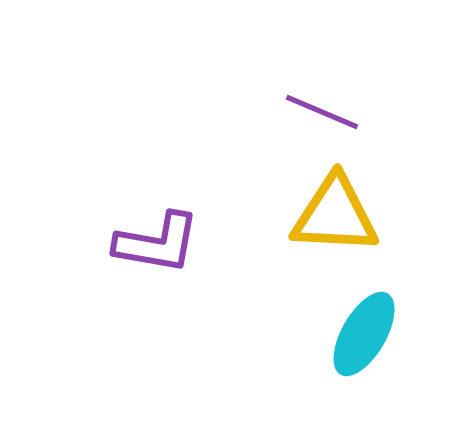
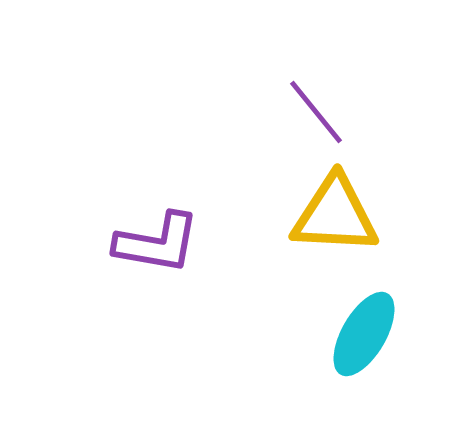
purple line: moved 6 px left; rotated 28 degrees clockwise
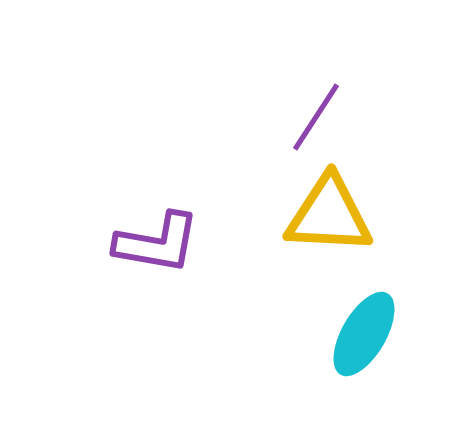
purple line: moved 5 px down; rotated 72 degrees clockwise
yellow triangle: moved 6 px left
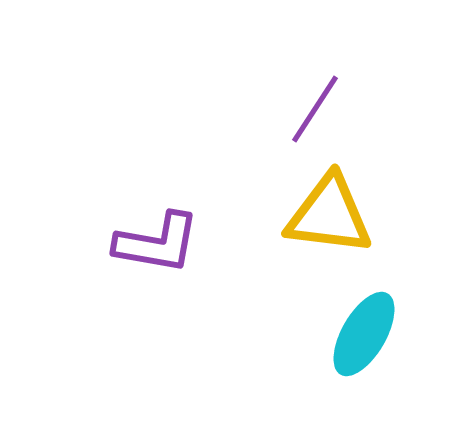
purple line: moved 1 px left, 8 px up
yellow triangle: rotated 4 degrees clockwise
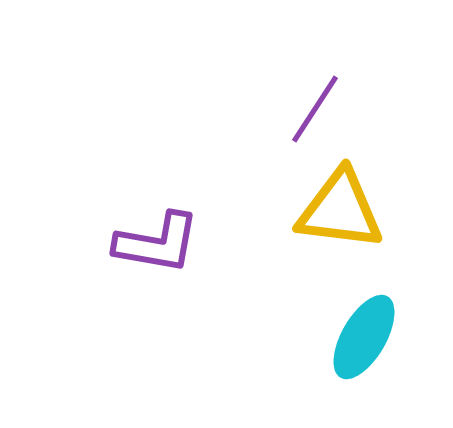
yellow triangle: moved 11 px right, 5 px up
cyan ellipse: moved 3 px down
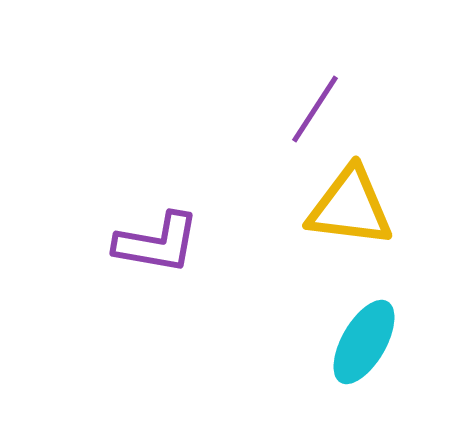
yellow triangle: moved 10 px right, 3 px up
cyan ellipse: moved 5 px down
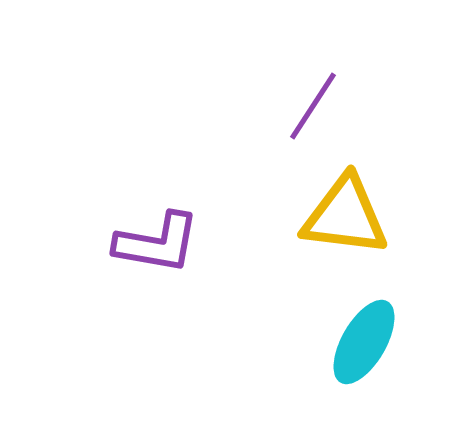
purple line: moved 2 px left, 3 px up
yellow triangle: moved 5 px left, 9 px down
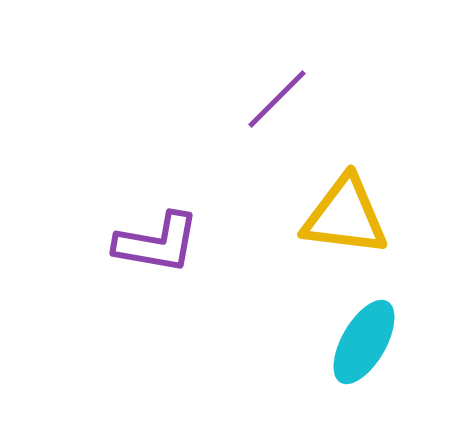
purple line: moved 36 px left, 7 px up; rotated 12 degrees clockwise
